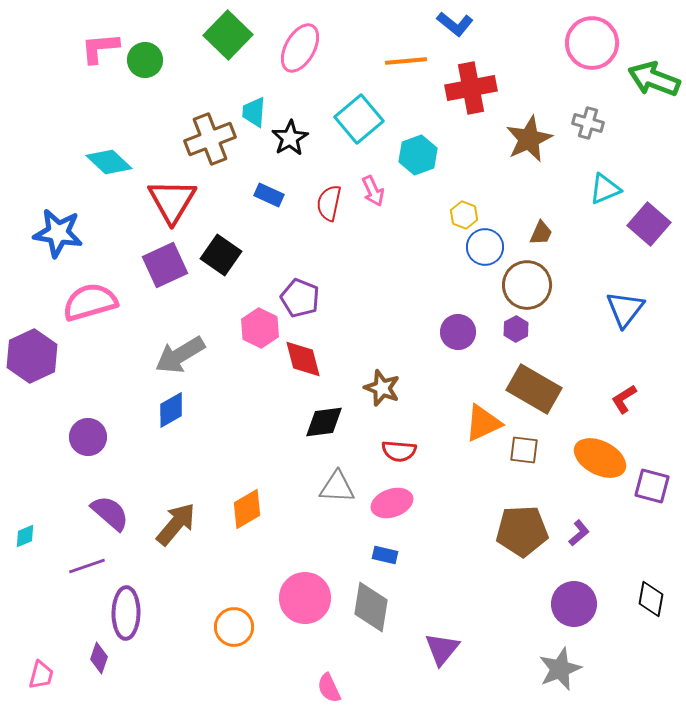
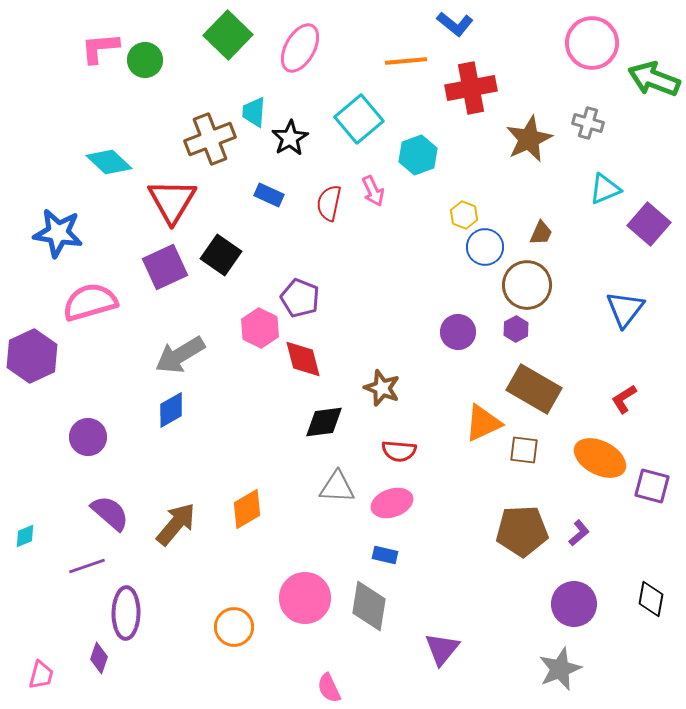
purple square at (165, 265): moved 2 px down
gray diamond at (371, 607): moved 2 px left, 1 px up
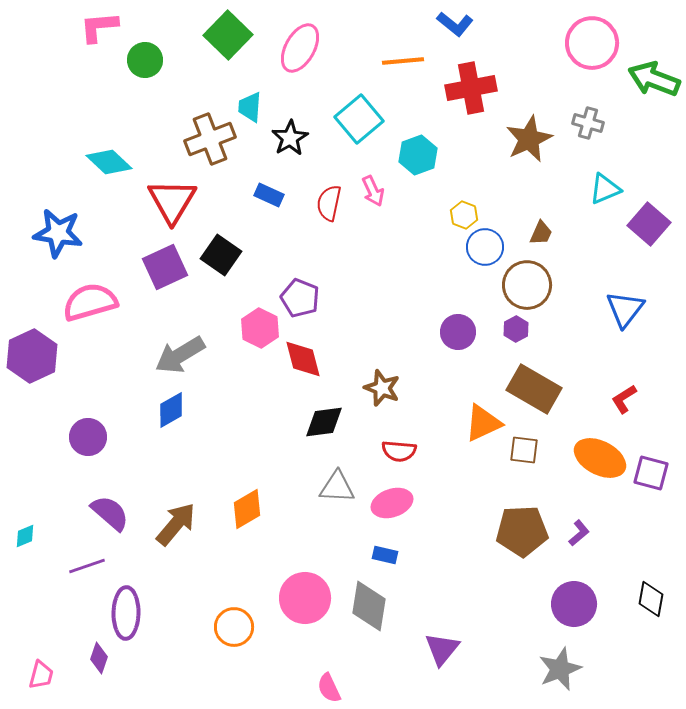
pink L-shape at (100, 48): moved 1 px left, 21 px up
orange line at (406, 61): moved 3 px left
cyan trapezoid at (254, 112): moved 4 px left, 5 px up
purple square at (652, 486): moved 1 px left, 13 px up
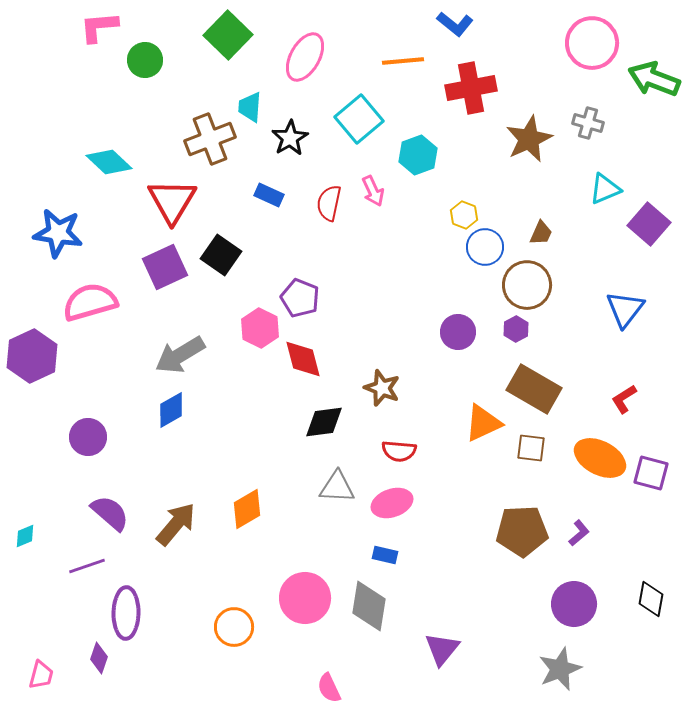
pink ellipse at (300, 48): moved 5 px right, 9 px down
brown square at (524, 450): moved 7 px right, 2 px up
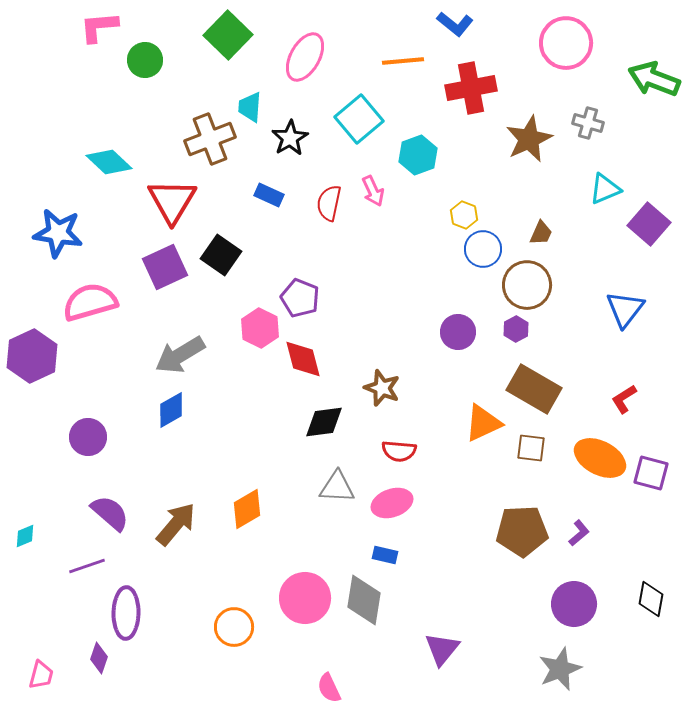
pink circle at (592, 43): moved 26 px left
blue circle at (485, 247): moved 2 px left, 2 px down
gray diamond at (369, 606): moved 5 px left, 6 px up
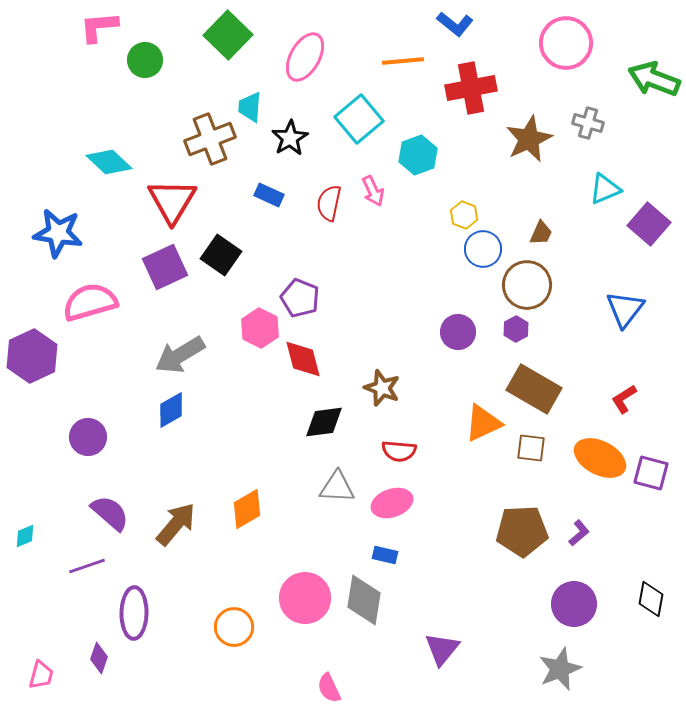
purple ellipse at (126, 613): moved 8 px right
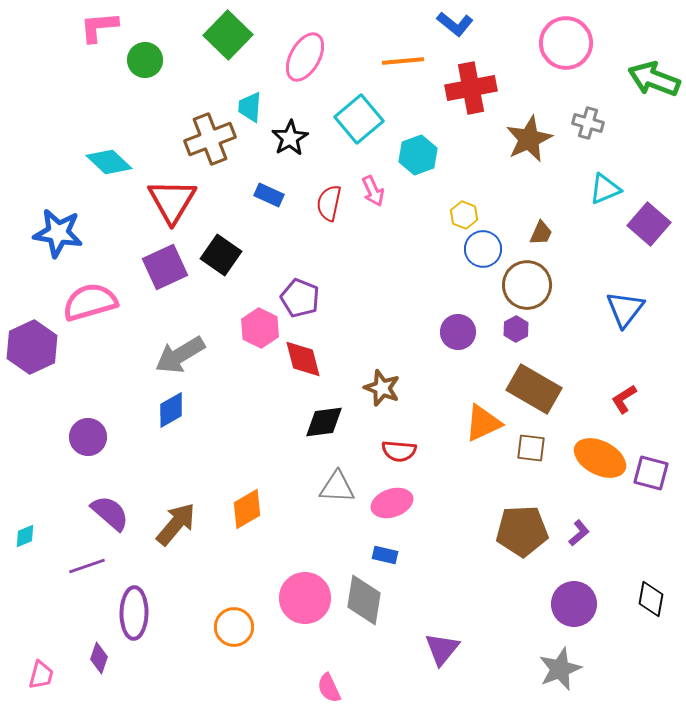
purple hexagon at (32, 356): moved 9 px up
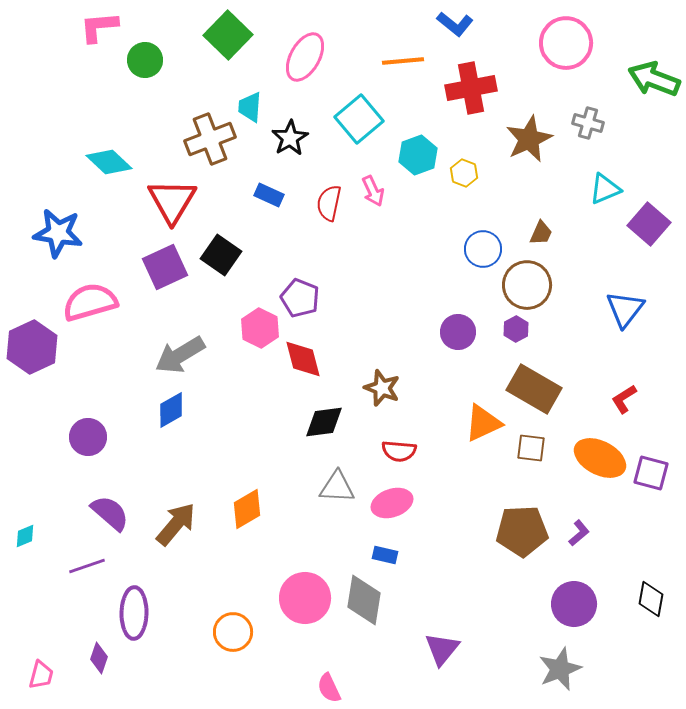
yellow hexagon at (464, 215): moved 42 px up
orange circle at (234, 627): moved 1 px left, 5 px down
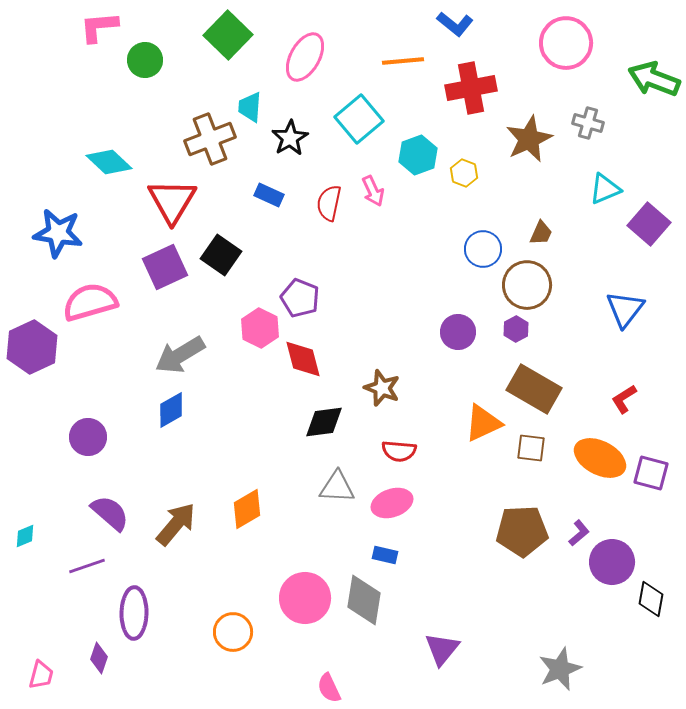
purple circle at (574, 604): moved 38 px right, 42 px up
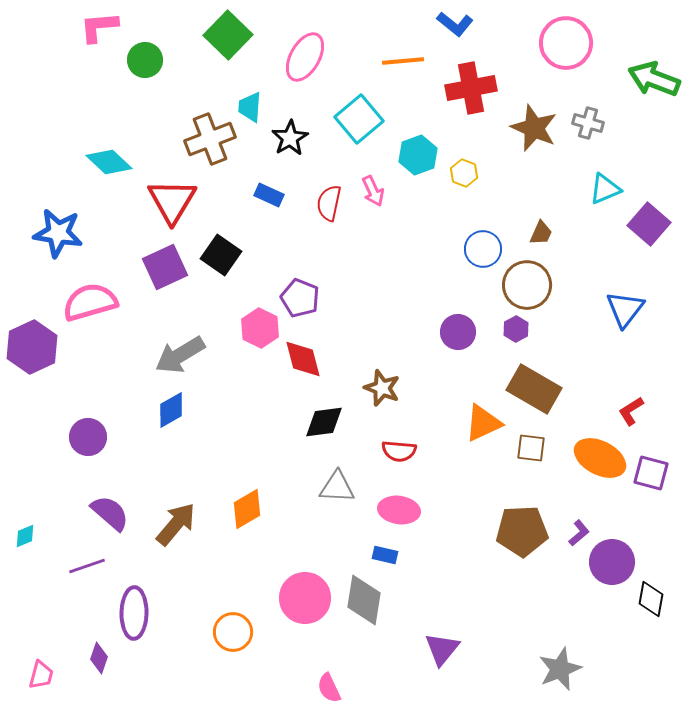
brown star at (529, 139): moved 5 px right, 11 px up; rotated 24 degrees counterclockwise
red L-shape at (624, 399): moved 7 px right, 12 px down
pink ellipse at (392, 503): moved 7 px right, 7 px down; rotated 27 degrees clockwise
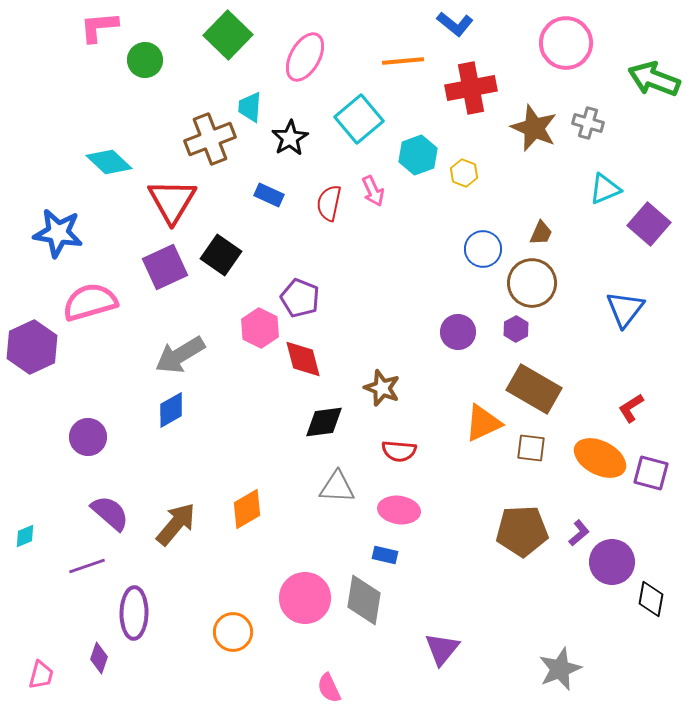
brown circle at (527, 285): moved 5 px right, 2 px up
red L-shape at (631, 411): moved 3 px up
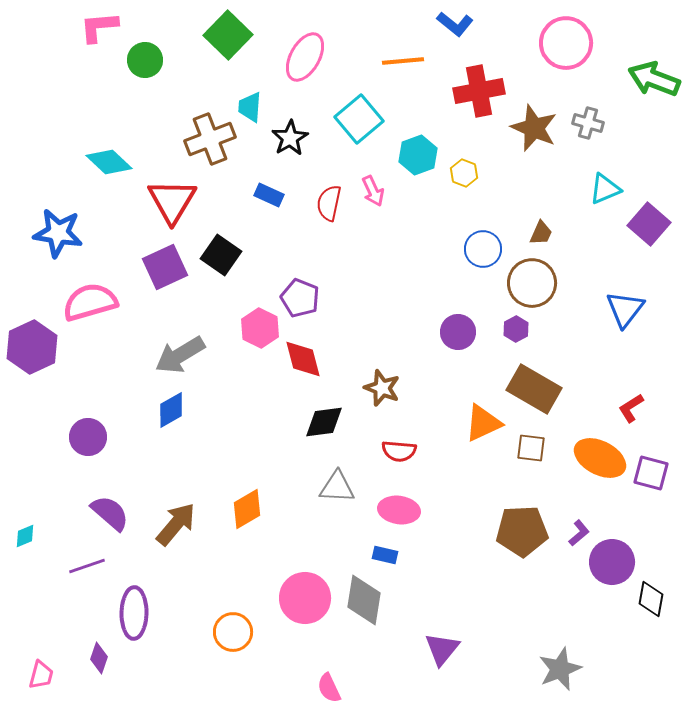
red cross at (471, 88): moved 8 px right, 3 px down
